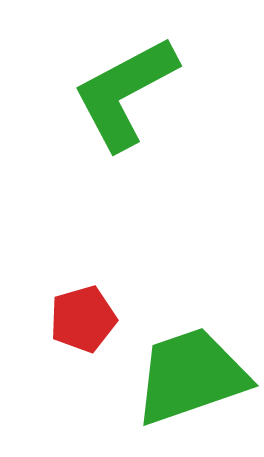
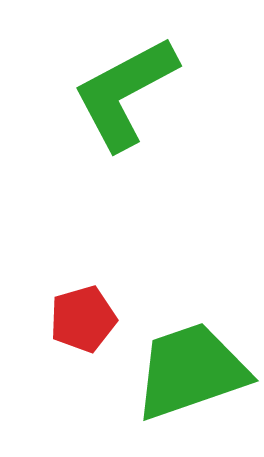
green trapezoid: moved 5 px up
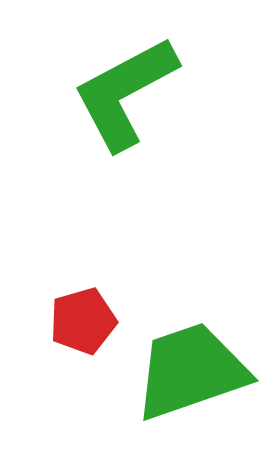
red pentagon: moved 2 px down
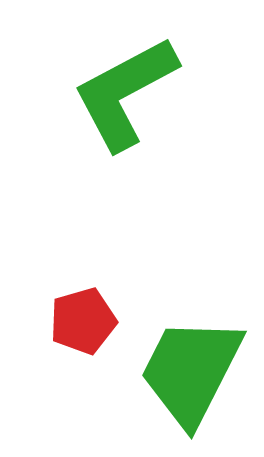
green trapezoid: rotated 44 degrees counterclockwise
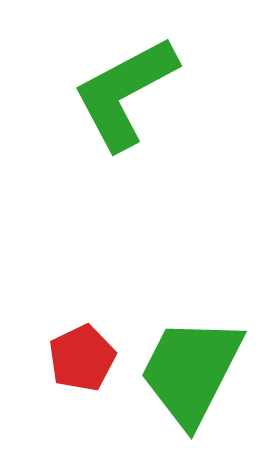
red pentagon: moved 1 px left, 37 px down; rotated 10 degrees counterclockwise
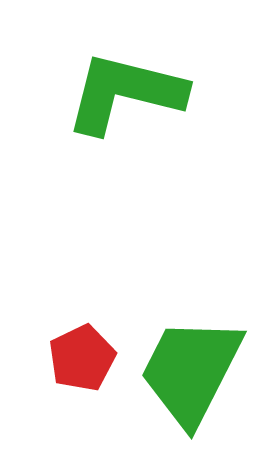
green L-shape: rotated 42 degrees clockwise
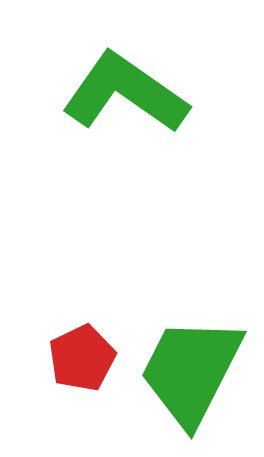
green L-shape: rotated 21 degrees clockwise
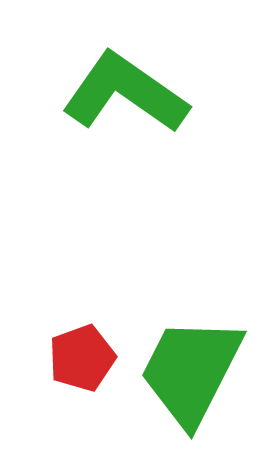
red pentagon: rotated 6 degrees clockwise
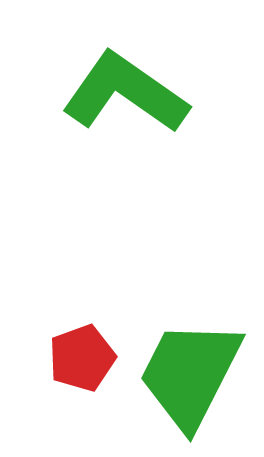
green trapezoid: moved 1 px left, 3 px down
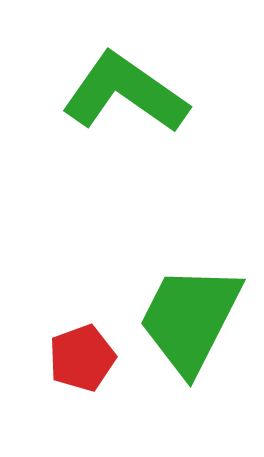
green trapezoid: moved 55 px up
